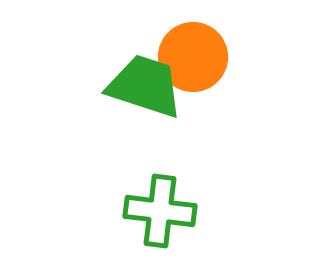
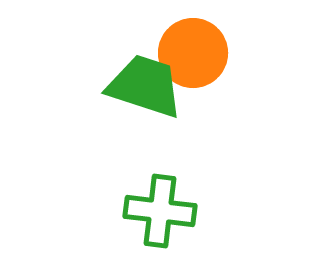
orange circle: moved 4 px up
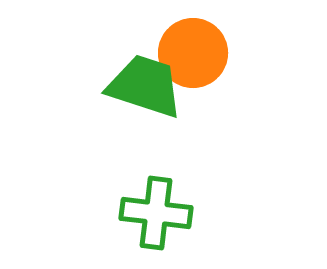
green cross: moved 4 px left, 2 px down
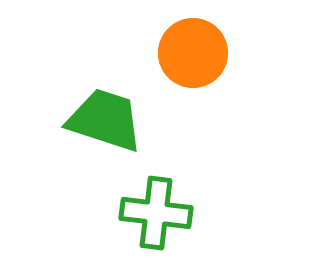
green trapezoid: moved 40 px left, 34 px down
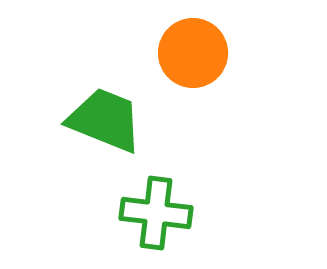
green trapezoid: rotated 4 degrees clockwise
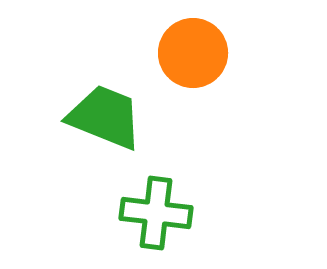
green trapezoid: moved 3 px up
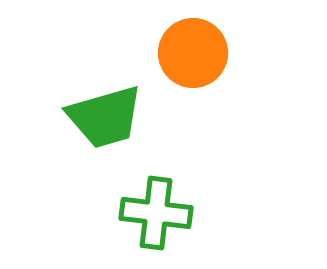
green trapezoid: rotated 142 degrees clockwise
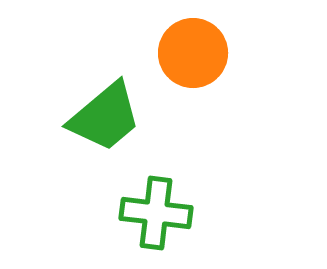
green trapezoid: rotated 24 degrees counterclockwise
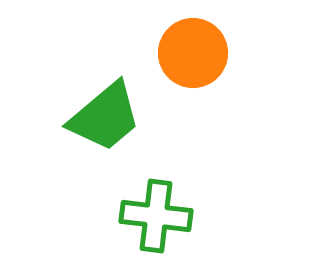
green cross: moved 3 px down
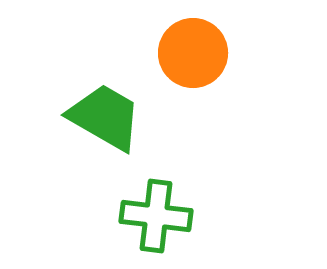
green trapezoid: rotated 110 degrees counterclockwise
